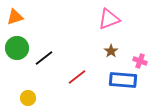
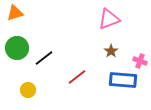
orange triangle: moved 4 px up
yellow circle: moved 8 px up
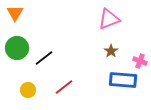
orange triangle: rotated 42 degrees counterclockwise
red line: moved 13 px left, 10 px down
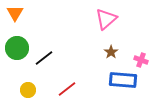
pink triangle: moved 3 px left; rotated 20 degrees counterclockwise
brown star: moved 1 px down
pink cross: moved 1 px right, 1 px up
red line: moved 3 px right, 2 px down
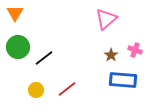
green circle: moved 1 px right, 1 px up
brown star: moved 3 px down
pink cross: moved 6 px left, 10 px up
yellow circle: moved 8 px right
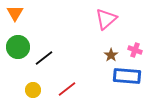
blue rectangle: moved 4 px right, 4 px up
yellow circle: moved 3 px left
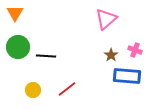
black line: moved 2 px right, 2 px up; rotated 42 degrees clockwise
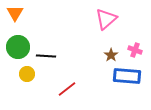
yellow circle: moved 6 px left, 16 px up
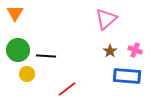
green circle: moved 3 px down
brown star: moved 1 px left, 4 px up
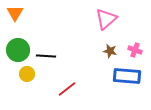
brown star: rotated 24 degrees counterclockwise
